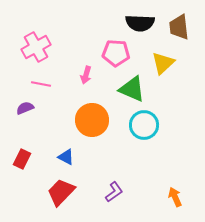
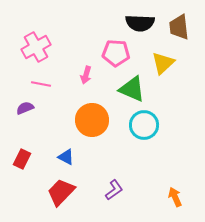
purple L-shape: moved 2 px up
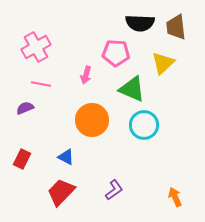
brown trapezoid: moved 3 px left
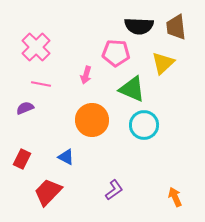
black semicircle: moved 1 px left, 3 px down
pink cross: rotated 16 degrees counterclockwise
red trapezoid: moved 13 px left
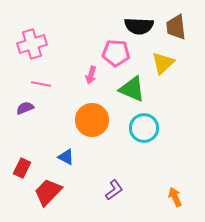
pink cross: moved 4 px left, 3 px up; rotated 28 degrees clockwise
pink arrow: moved 5 px right
cyan circle: moved 3 px down
red rectangle: moved 9 px down
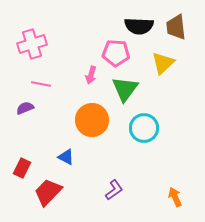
green triangle: moved 7 px left; rotated 44 degrees clockwise
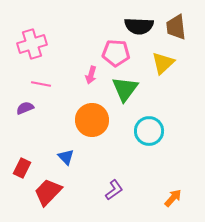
cyan circle: moved 5 px right, 3 px down
blue triangle: rotated 18 degrees clockwise
orange arrow: moved 2 px left, 1 px down; rotated 66 degrees clockwise
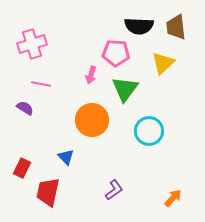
purple semicircle: rotated 54 degrees clockwise
red trapezoid: rotated 32 degrees counterclockwise
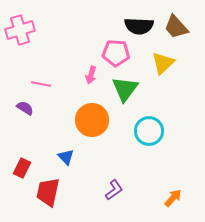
brown trapezoid: rotated 36 degrees counterclockwise
pink cross: moved 12 px left, 14 px up
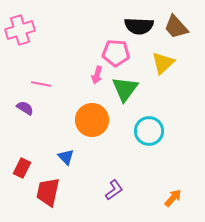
pink arrow: moved 6 px right
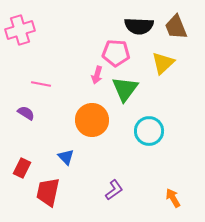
brown trapezoid: rotated 20 degrees clockwise
purple semicircle: moved 1 px right, 5 px down
orange arrow: rotated 72 degrees counterclockwise
